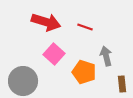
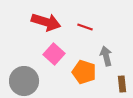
gray circle: moved 1 px right
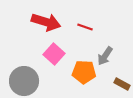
gray arrow: moved 1 px left; rotated 132 degrees counterclockwise
orange pentagon: rotated 15 degrees counterclockwise
brown rectangle: rotated 56 degrees counterclockwise
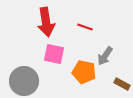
red arrow: rotated 64 degrees clockwise
pink square: rotated 30 degrees counterclockwise
orange pentagon: rotated 10 degrees clockwise
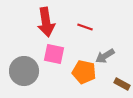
gray arrow: rotated 24 degrees clockwise
gray circle: moved 10 px up
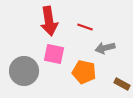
red arrow: moved 3 px right, 1 px up
gray arrow: moved 8 px up; rotated 18 degrees clockwise
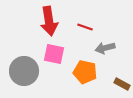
orange pentagon: moved 1 px right
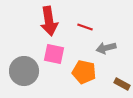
gray arrow: moved 1 px right
orange pentagon: moved 1 px left
